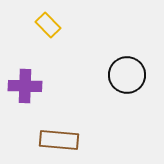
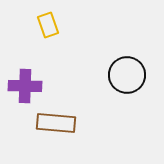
yellow rectangle: rotated 25 degrees clockwise
brown rectangle: moved 3 px left, 17 px up
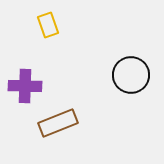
black circle: moved 4 px right
brown rectangle: moved 2 px right; rotated 27 degrees counterclockwise
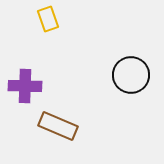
yellow rectangle: moved 6 px up
brown rectangle: moved 3 px down; rotated 45 degrees clockwise
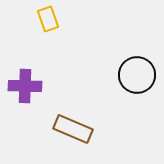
black circle: moved 6 px right
brown rectangle: moved 15 px right, 3 px down
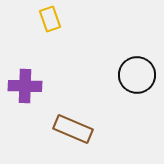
yellow rectangle: moved 2 px right
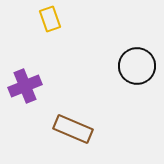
black circle: moved 9 px up
purple cross: rotated 24 degrees counterclockwise
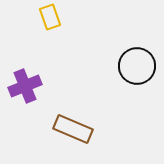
yellow rectangle: moved 2 px up
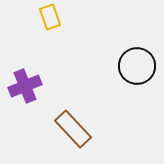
brown rectangle: rotated 24 degrees clockwise
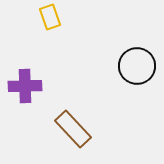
purple cross: rotated 20 degrees clockwise
